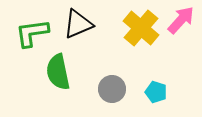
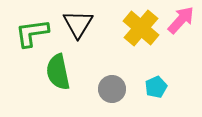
black triangle: rotated 36 degrees counterclockwise
cyan pentagon: moved 5 px up; rotated 30 degrees clockwise
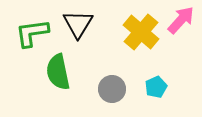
yellow cross: moved 4 px down
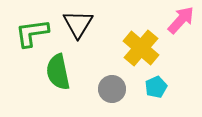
yellow cross: moved 16 px down
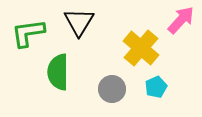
black triangle: moved 1 px right, 2 px up
green L-shape: moved 4 px left
green semicircle: rotated 12 degrees clockwise
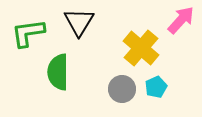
gray circle: moved 10 px right
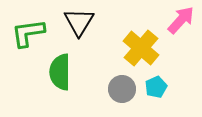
green semicircle: moved 2 px right
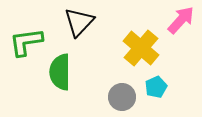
black triangle: rotated 12 degrees clockwise
green L-shape: moved 2 px left, 9 px down
gray circle: moved 8 px down
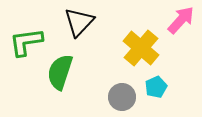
green semicircle: rotated 18 degrees clockwise
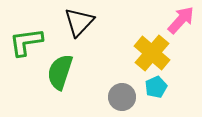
yellow cross: moved 11 px right, 5 px down
